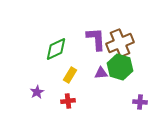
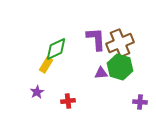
yellow rectangle: moved 24 px left, 10 px up
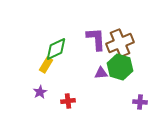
purple star: moved 3 px right
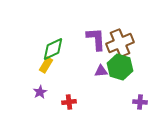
green diamond: moved 3 px left
purple triangle: moved 2 px up
red cross: moved 1 px right, 1 px down
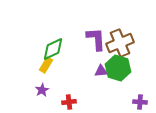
green hexagon: moved 2 px left, 1 px down
purple star: moved 2 px right, 2 px up
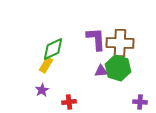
brown cross: rotated 24 degrees clockwise
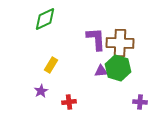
green diamond: moved 8 px left, 30 px up
yellow rectangle: moved 5 px right
purple star: moved 1 px left, 1 px down
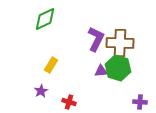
purple L-shape: rotated 30 degrees clockwise
red cross: rotated 24 degrees clockwise
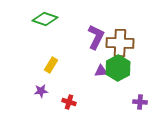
green diamond: rotated 45 degrees clockwise
purple L-shape: moved 2 px up
green hexagon: rotated 15 degrees clockwise
purple star: rotated 24 degrees clockwise
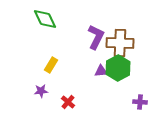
green diamond: rotated 45 degrees clockwise
red cross: moved 1 px left; rotated 24 degrees clockwise
